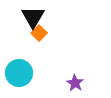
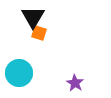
orange square: rotated 28 degrees counterclockwise
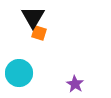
purple star: moved 1 px down
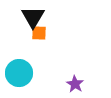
orange square: rotated 14 degrees counterclockwise
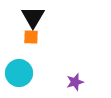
orange square: moved 8 px left, 4 px down
purple star: moved 2 px up; rotated 24 degrees clockwise
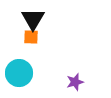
black triangle: moved 2 px down
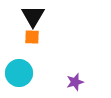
black triangle: moved 3 px up
orange square: moved 1 px right
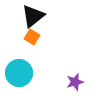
black triangle: rotated 20 degrees clockwise
orange square: rotated 28 degrees clockwise
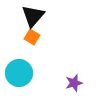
black triangle: rotated 10 degrees counterclockwise
purple star: moved 1 px left, 1 px down
